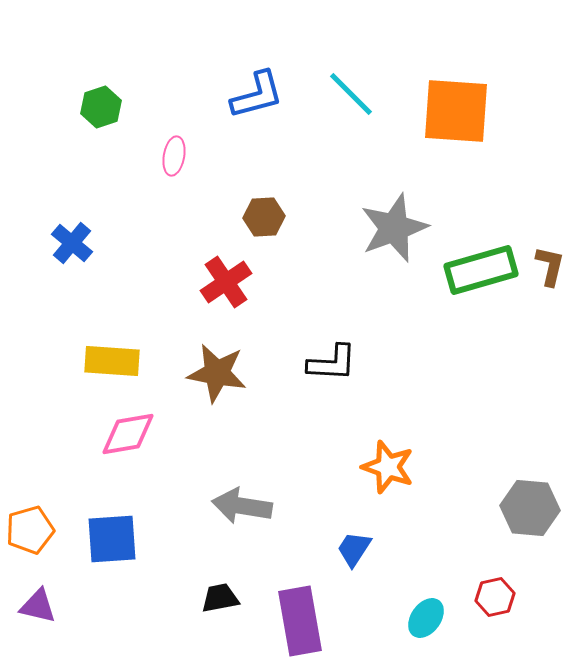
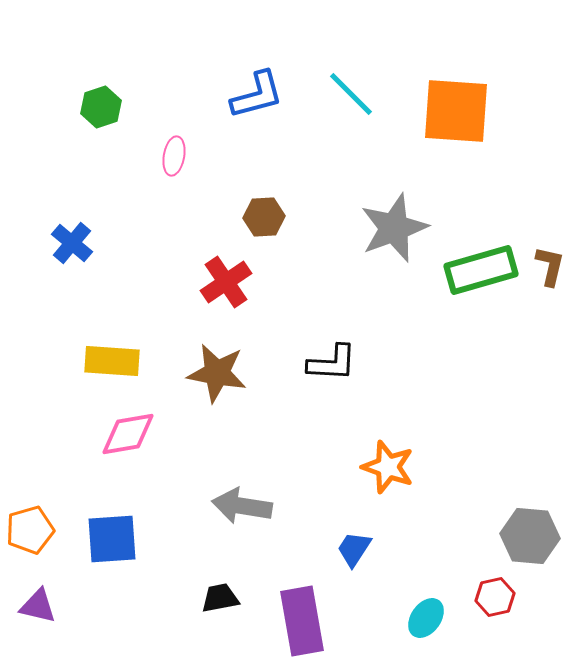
gray hexagon: moved 28 px down
purple rectangle: moved 2 px right
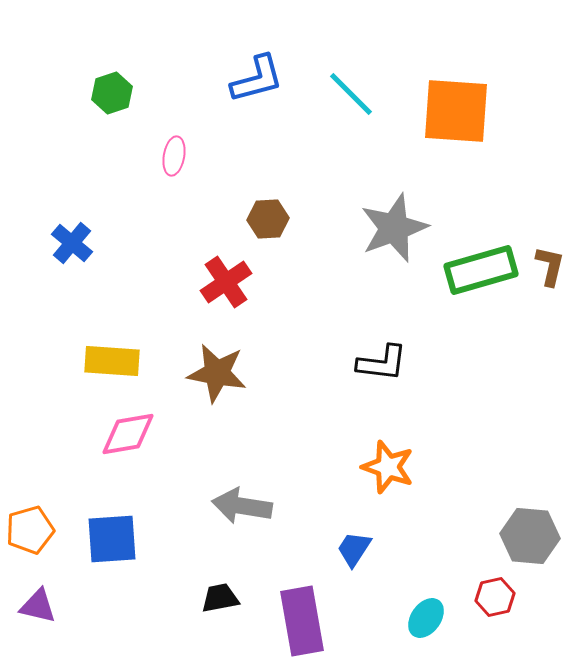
blue L-shape: moved 16 px up
green hexagon: moved 11 px right, 14 px up
brown hexagon: moved 4 px right, 2 px down
black L-shape: moved 50 px right; rotated 4 degrees clockwise
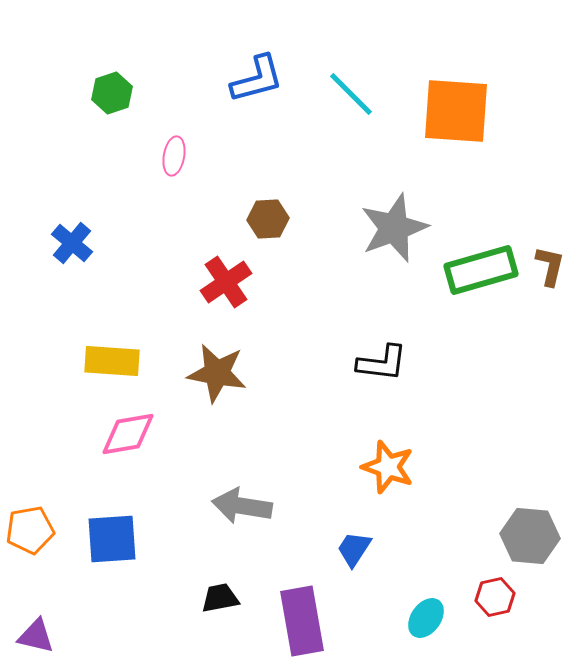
orange pentagon: rotated 6 degrees clockwise
purple triangle: moved 2 px left, 30 px down
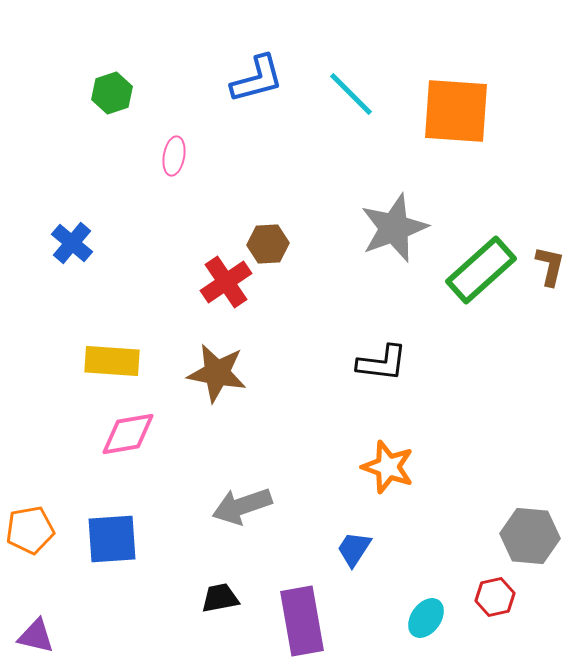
brown hexagon: moved 25 px down
green rectangle: rotated 26 degrees counterclockwise
gray arrow: rotated 28 degrees counterclockwise
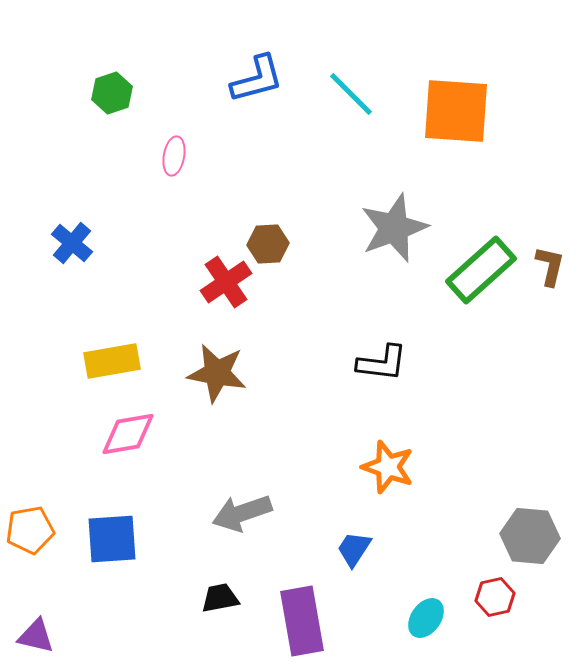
yellow rectangle: rotated 14 degrees counterclockwise
gray arrow: moved 7 px down
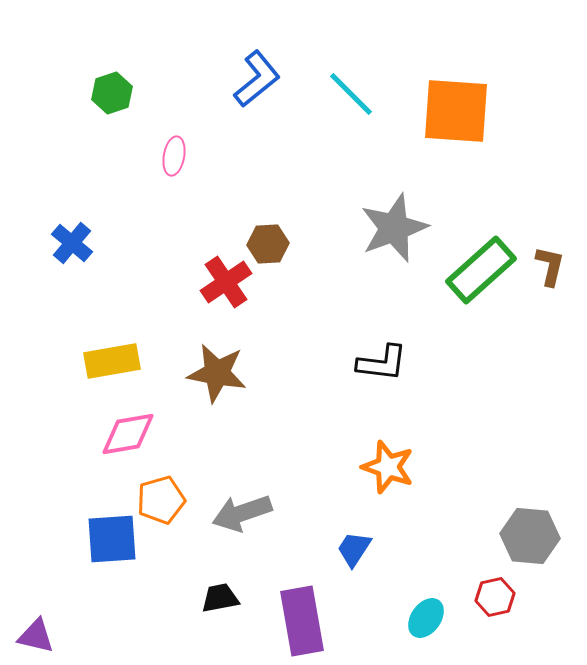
blue L-shape: rotated 24 degrees counterclockwise
orange pentagon: moved 131 px right, 30 px up; rotated 6 degrees counterclockwise
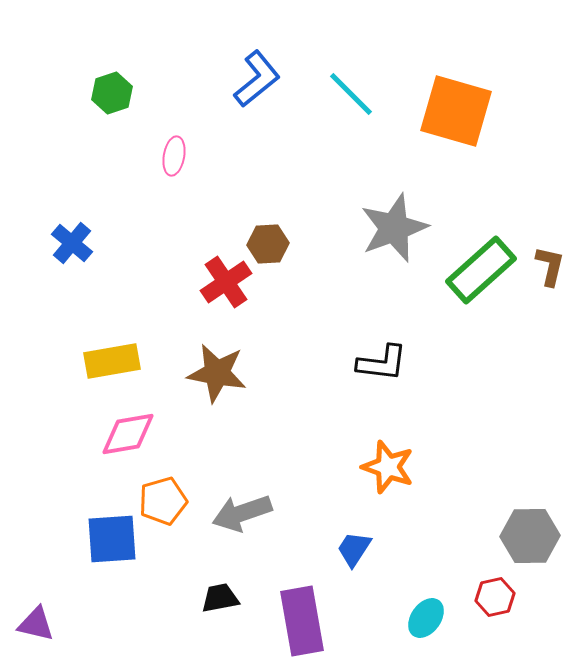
orange square: rotated 12 degrees clockwise
orange pentagon: moved 2 px right, 1 px down
gray hexagon: rotated 6 degrees counterclockwise
purple triangle: moved 12 px up
